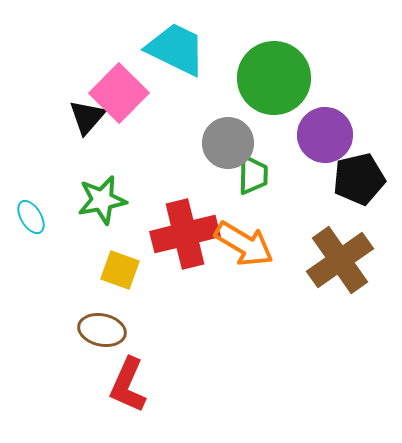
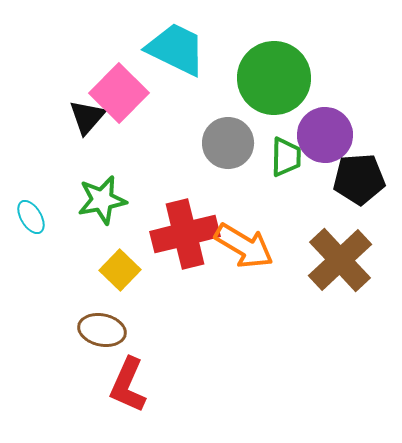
green trapezoid: moved 33 px right, 18 px up
black pentagon: rotated 9 degrees clockwise
orange arrow: moved 2 px down
brown cross: rotated 8 degrees counterclockwise
yellow square: rotated 24 degrees clockwise
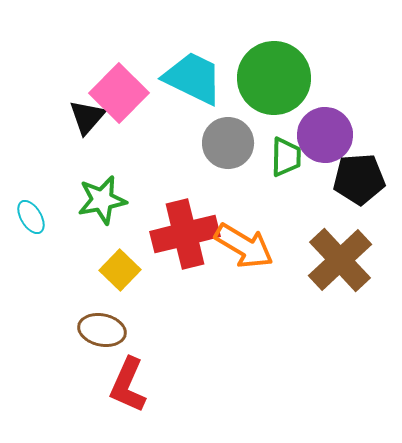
cyan trapezoid: moved 17 px right, 29 px down
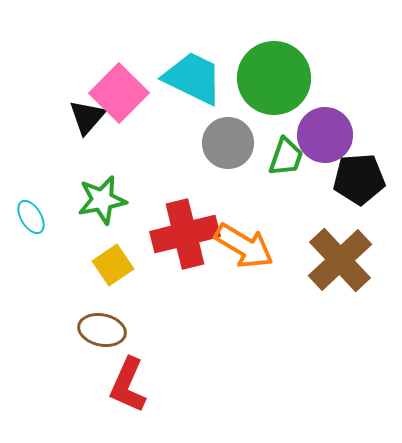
green trapezoid: rotated 18 degrees clockwise
yellow square: moved 7 px left, 5 px up; rotated 12 degrees clockwise
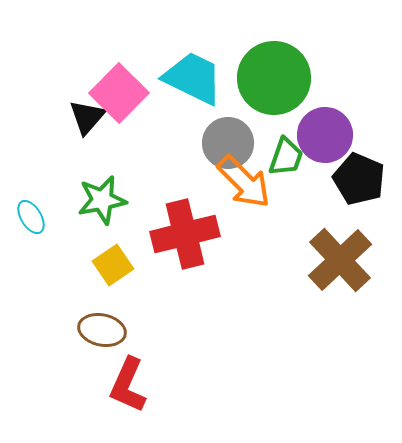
black pentagon: rotated 27 degrees clockwise
orange arrow: moved 64 px up; rotated 14 degrees clockwise
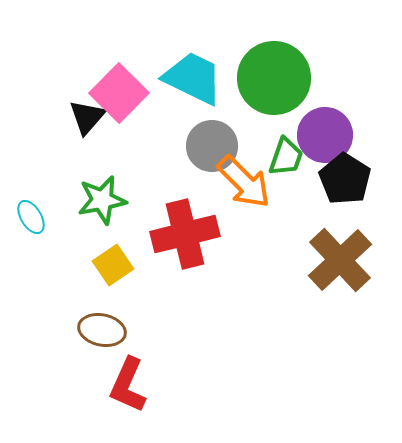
gray circle: moved 16 px left, 3 px down
black pentagon: moved 14 px left; rotated 9 degrees clockwise
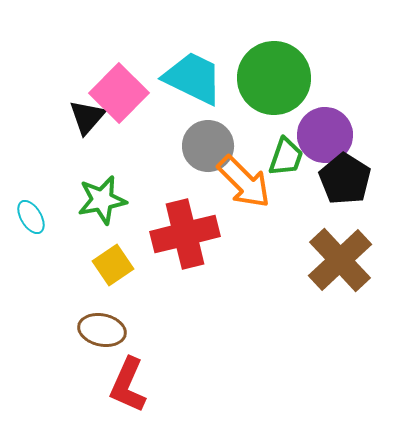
gray circle: moved 4 px left
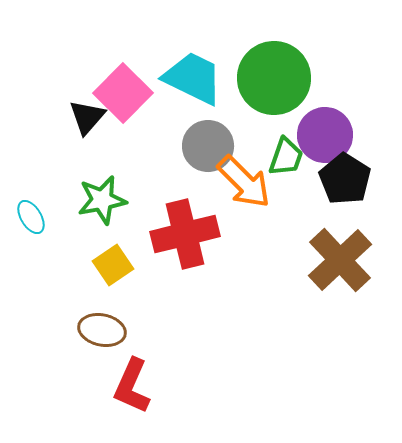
pink square: moved 4 px right
red L-shape: moved 4 px right, 1 px down
